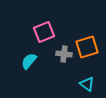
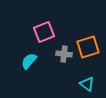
orange square: moved 1 px right
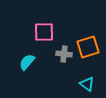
pink square: rotated 20 degrees clockwise
cyan semicircle: moved 2 px left, 1 px down
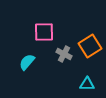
orange square: moved 2 px right, 1 px up; rotated 15 degrees counterclockwise
gray cross: rotated 21 degrees clockwise
cyan triangle: rotated 35 degrees counterclockwise
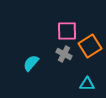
pink square: moved 23 px right, 1 px up
cyan semicircle: moved 4 px right, 1 px down
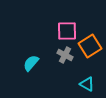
gray cross: moved 1 px right, 1 px down
cyan triangle: rotated 28 degrees clockwise
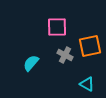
pink square: moved 10 px left, 4 px up
orange square: rotated 20 degrees clockwise
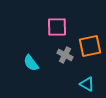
cyan semicircle: rotated 78 degrees counterclockwise
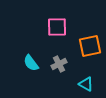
gray cross: moved 6 px left, 9 px down; rotated 35 degrees clockwise
cyan triangle: moved 1 px left
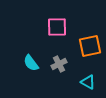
cyan triangle: moved 2 px right, 2 px up
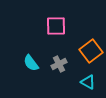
pink square: moved 1 px left, 1 px up
orange square: moved 1 px right, 5 px down; rotated 25 degrees counterclockwise
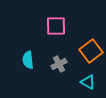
cyan semicircle: moved 3 px left, 3 px up; rotated 30 degrees clockwise
